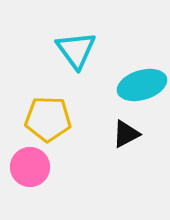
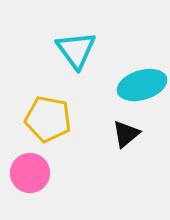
yellow pentagon: rotated 9 degrees clockwise
black triangle: rotated 12 degrees counterclockwise
pink circle: moved 6 px down
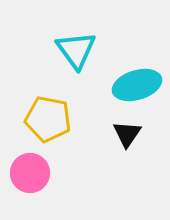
cyan ellipse: moved 5 px left
black triangle: moved 1 px right; rotated 16 degrees counterclockwise
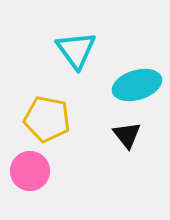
yellow pentagon: moved 1 px left
black triangle: moved 1 px down; rotated 12 degrees counterclockwise
pink circle: moved 2 px up
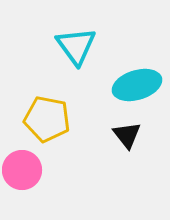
cyan triangle: moved 4 px up
pink circle: moved 8 px left, 1 px up
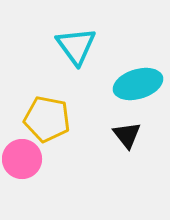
cyan ellipse: moved 1 px right, 1 px up
pink circle: moved 11 px up
